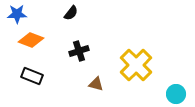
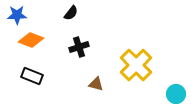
blue star: moved 1 px down
black cross: moved 4 px up
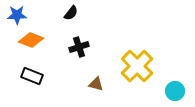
yellow cross: moved 1 px right, 1 px down
cyan circle: moved 1 px left, 3 px up
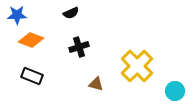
black semicircle: rotated 28 degrees clockwise
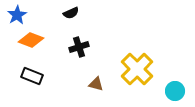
blue star: rotated 30 degrees counterclockwise
yellow cross: moved 3 px down
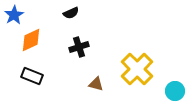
blue star: moved 3 px left
orange diamond: rotated 45 degrees counterclockwise
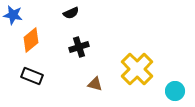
blue star: moved 1 px left; rotated 30 degrees counterclockwise
orange diamond: rotated 15 degrees counterclockwise
brown triangle: moved 1 px left
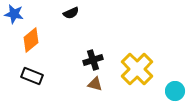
blue star: moved 1 px right, 1 px up
black cross: moved 14 px right, 13 px down
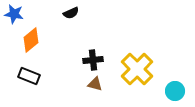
black cross: rotated 12 degrees clockwise
black rectangle: moved 3 px left
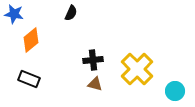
black semicircle: rotated 42 degrees counterclockwise
black rectangle: moved 3 px down
